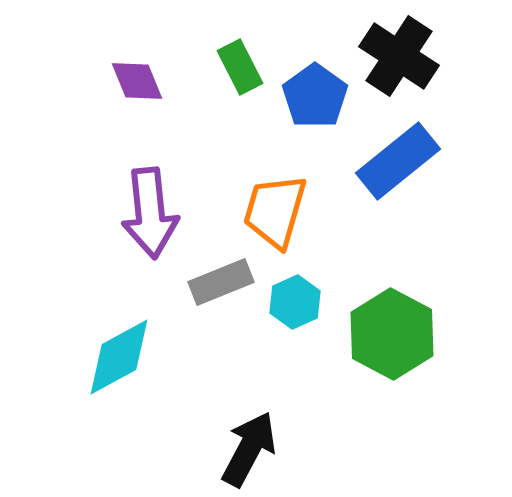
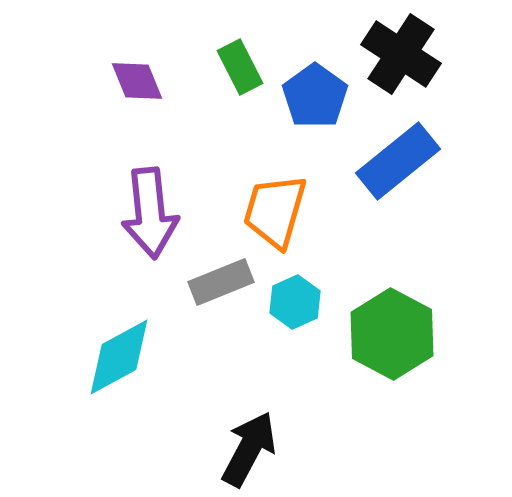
black cross: moved 2 px right, 2 px up
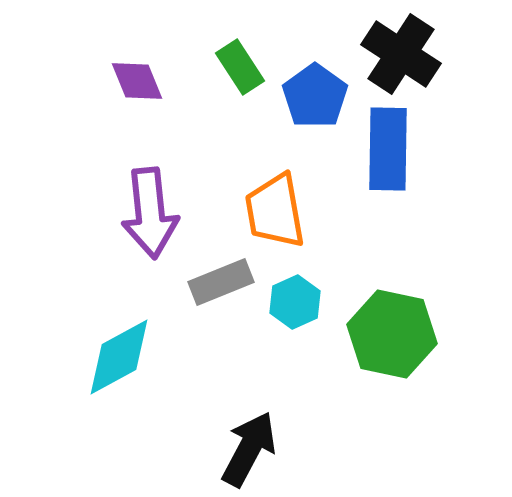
green rectangle: rotated 6 degrees counterclockwise
blue rectangle: moved 10 px left, 12 px up; rotated 50 degrees counterclockwise
orange trapezoid: rotated 26 degrees counterclockwise
green hexagon: rotated 16 degrees counterclockwise
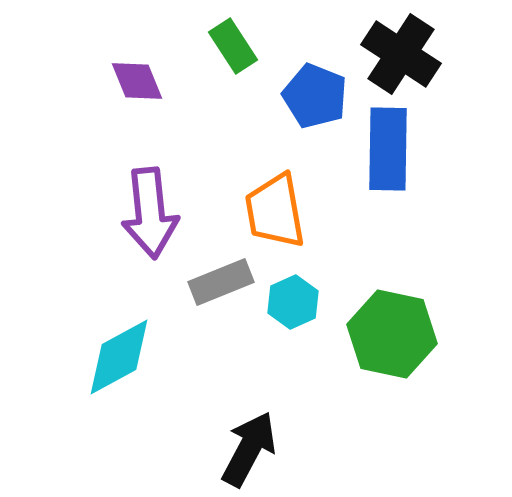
green rectangle: moved 7 px left, 21 px up
blue pentagon: rotated 14 degrees counterclockwise
cyan hexagon: moved 2 px left
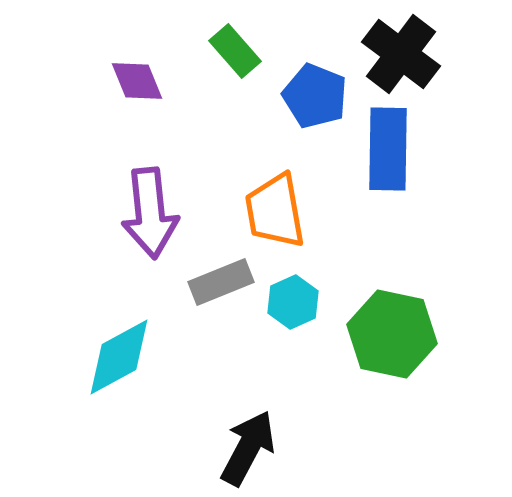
green rectangle: moved 2 px right, 5 px down; rotated 8 degrees counterclockwise
black cross: rotated 4 degrees clockwise
black arrow: moved 1 px left, 1 px up
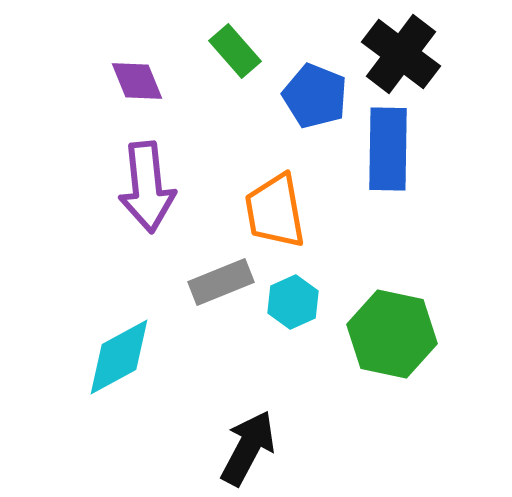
purple arrow: moved 3 px left, 26 px up
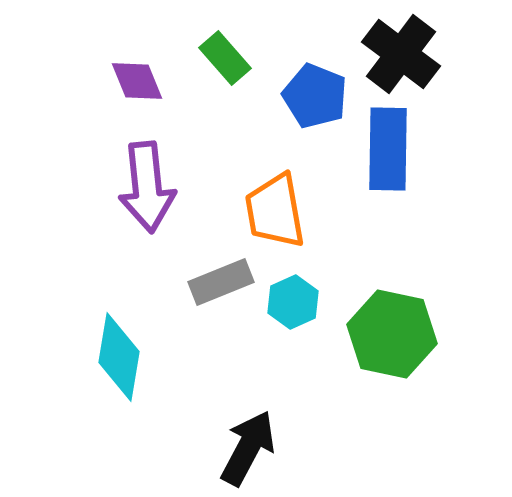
green rectangle: moved 10 px left, 7 px down
cyan diamond: rotated 52 degrees counterclockwise
